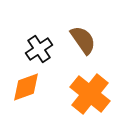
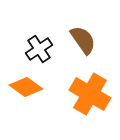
orange diamond: rotated 56 degrees clockwise
orange cross: rotated 9 degrees counterclockwise
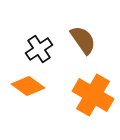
orange diamond: moved 2 px right, 1 px up
orange cross: moved 3 px right, 1 px down
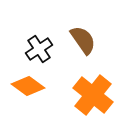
orange cross: rotated 9 degrees clockwise
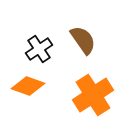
orange diamond: rotated 16 degrees counterclockwise
orange cross: rotated 18 degrees clockwise
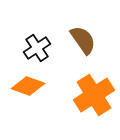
black cross: moved 2 px left, 1 px up
orange cross: moved 1 px right
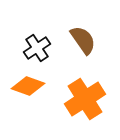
orange cross: moved 9 px left, 4 px down
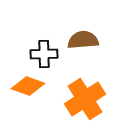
brown semicircle: rotated 60 degrees counterclockwise
black cross: moved 7 px right, 6 px down; rotated 32 degrees clockwise
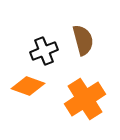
brown semicircle: rotated 80 degrees clockwise
black cross: moved 3 px up; rotated 20 degrees counterclockwise
